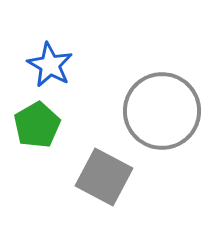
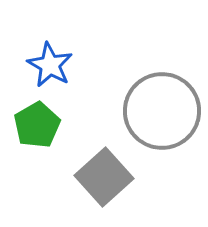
gray square: rotated 20 degrees clockwise
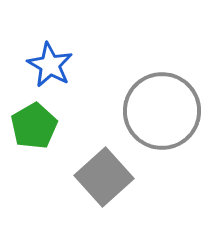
green pentagon: moved 3 px left, 1 px down
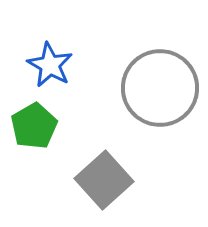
gray circle: moved 2 px left, 23 px up
gray square: moved 3 px down
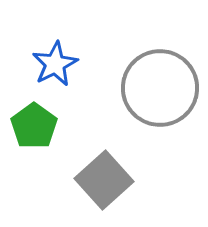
blue star: moved 5 px right, 1 px up; rotated 15 degrees clockwise
green pentagon: rotated 6 degrees counterclockwise
